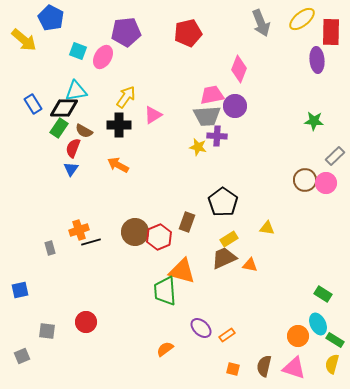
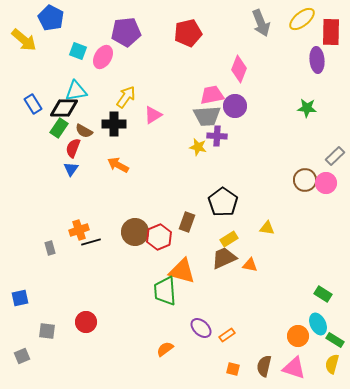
green star at (314, 121): moved 7 px left, 13 px up
black cross at (119, 125): moved 5 px left, 1 px up
blue square at (20, 290): moved 8 px down
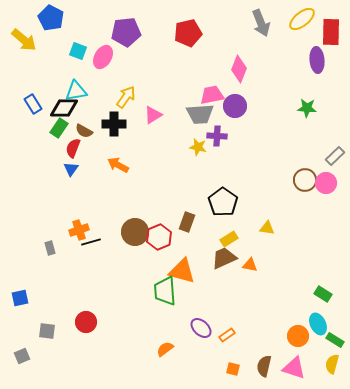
gray trapezoid at (207, 116): moved 7 px left, 2 px up
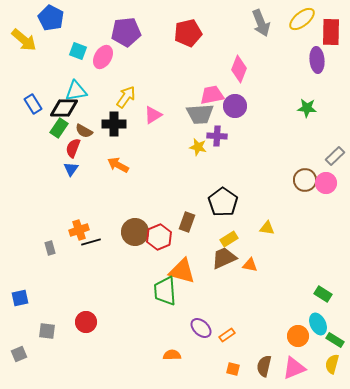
orange semicircle at (165, 349): moved 7 px right, 6 px down; rotated 36 degrees clockwise
gray square at (22, 356): moved 3 px left, 2 px up
pink triangle at (294, 368): rotated 40 degrees counterclockwise
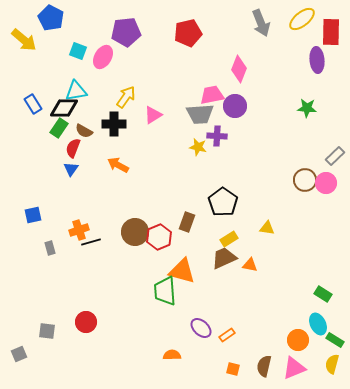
blue square at (20, 298): moved 13 px right, 83 px up
orange circle at (298, 336): moved 4 px down
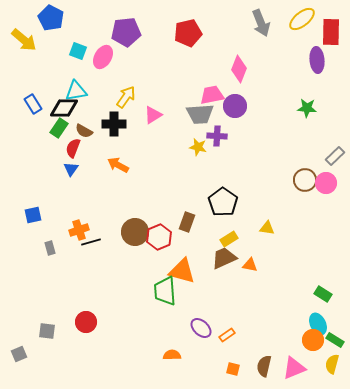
orange circle at (298, 340): moved 15 px right
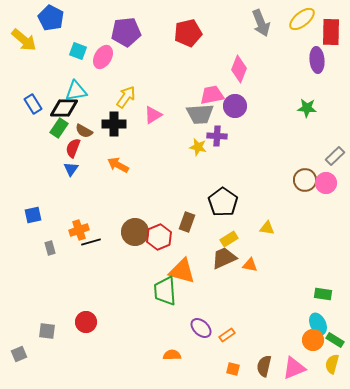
green rectangle at (323, 294): rotated 24 degrees counterclockwise
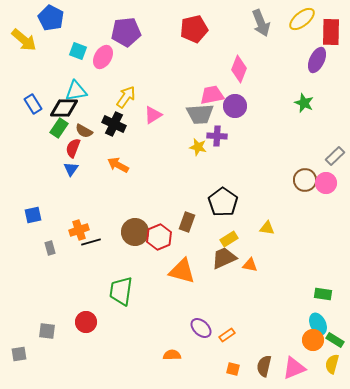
red pentagon at (188, 33): moved 6 px right, 4 px up
purple ellipse at (317, 60): rotated 30 degrees clockwise
green star at (307, 108): moved 3 px left, 5 px up; rotated 18 degrees clockwise
black cross at (114, 124): rotated 25 degrees clockwise
green trapezoid at (165, 291): moved 44 px left; rotated 12 degrees clockwise
gray square at (19, 354): rotated 14 degrees clockwise
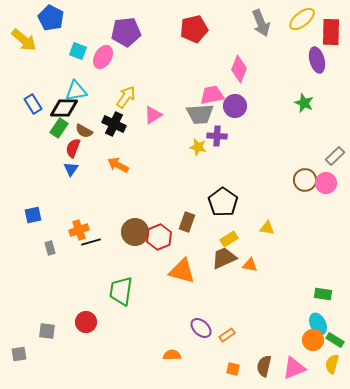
purple ellipse at (317, 60): rotated 40 degrees counterclockwise
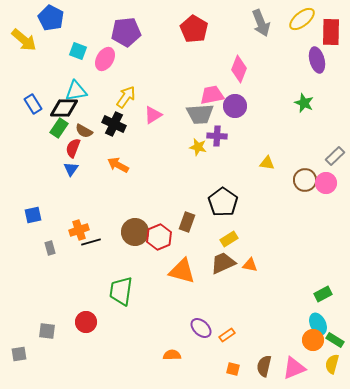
red pentagon at (194, 29): rotated 28 degrees counterclockwise
pink ellipse at (103, 57): moved 2 px right, 2 px down
yellow triangle at (267, 228): moved 65 px up
brown trapezoid at (224, 258): moved 1 px left, 5 px down
green rectangle at (323, 294): rotated 36 degrees counterclockwise
